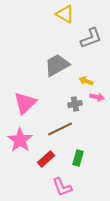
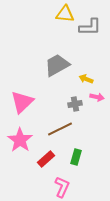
yellow triangle: rotated 24 degrees counterclockwise
gray L-shape: moved 1 px left, 11 px up; rotated 20 degrees clockwise
yellow arrow: moved 2 px up
pink triangle: moved 3 px left, 1 px up
green rectangle: moved 2 px left, 1 px up
pink L-shape: rotated 135 degrees counterclockwise
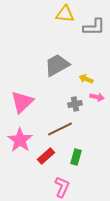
gray L-shape: moved 4 px right
red rectangle: moved 3 px up
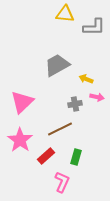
pink L-shape: moved 5 px up
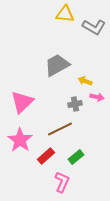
gray L-shape: rotated 30 degrees clockwise
yellow arrow: moved 1 px left, 2 px down
green rectangle: rotated 35 degrees clockwise
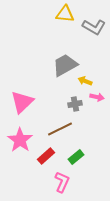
gray trapezoid: moved 8 px right
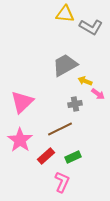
gray L-shape: moved 3 px left
pink arrow: moved 1 px right, 3 px up; rotated 24 degrees clockwise
green rectangle: moved 3 px left; rotated 14 degrees clockwise
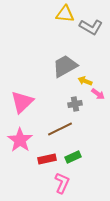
gray trapezoid: moved 1 px down
red rectangle: moved 1 px right, 3 px down; rotated 30 degrees clockwise
pink L-shape: moved 1 px down
